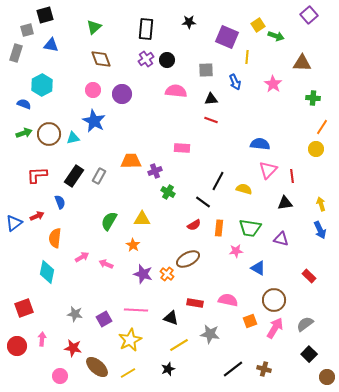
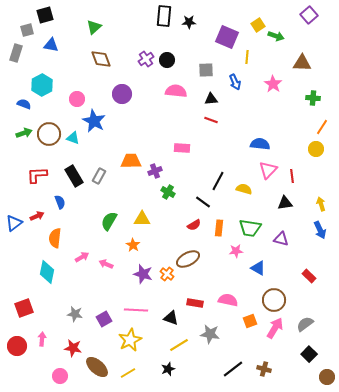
black rectangle at (146, 29): moved 18 px right, 13 px up
pink circle at (93, 90): moved 16 px left, 9 px down
cyan triangle at (73, 138): rotated 32 degrees clockwise
black rectangle at (74, 176): rotated 65 degrees counterclockwise
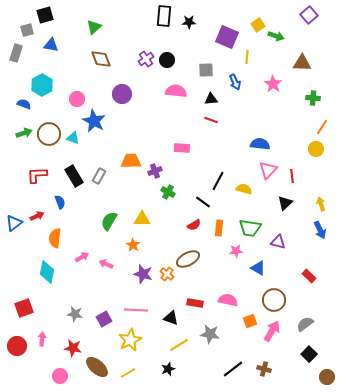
black triangle at (285, 203): rotated 35 degrees counterclockwise
purple triangle at (281, 239): moved 3 px left, 3 px down
pink arrow at (275, 328): moved 3 px left, 3 px down
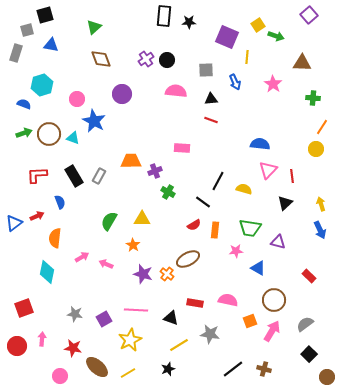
cyan hexagon at (42, 85): rotated 10 degrees clockwise
orange rectangle at (219, 228): moved 4 px left, 2 px down
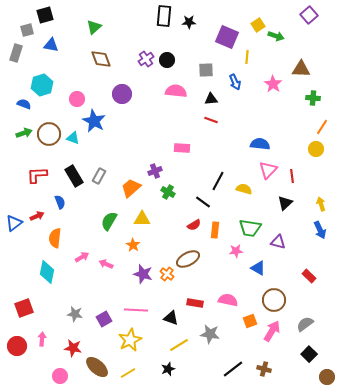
brown triangle at (302, 63): moved 1 px left, 6 px down
orange trapezoid at (131, 161): moved 27 px down; rotated 40 degrees counterclockwise
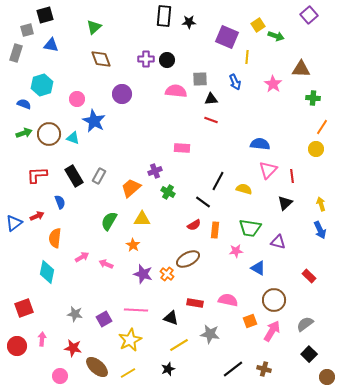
purple cross at (146, 59): rotated 35 degrees clockwise
gray square at (206, 70): moved 6 px left, 9 px down
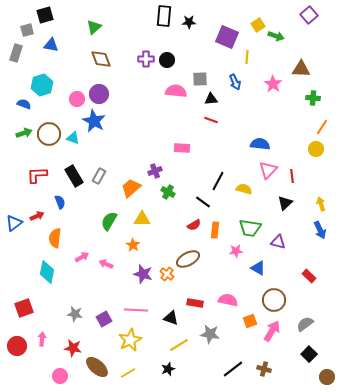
purple circle at (122, 94): moved 23 px left
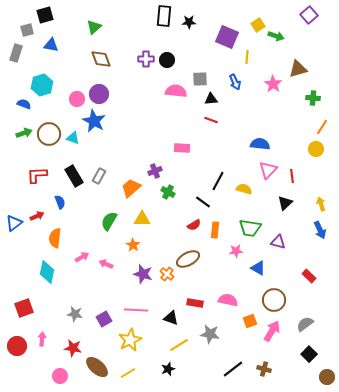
brown triangle at (301, 69): moved 3 px left; rotated 18 degrees counterclockwise
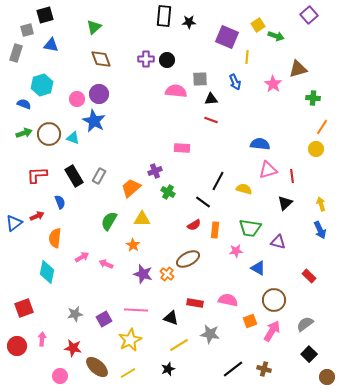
pink triangle at (268, 170): rotated 30 degrees clockwise
gray star at (75, 314): rotated 21 degrees counterclockwise
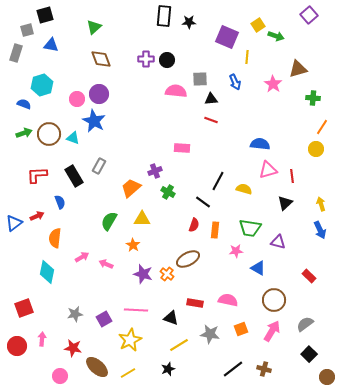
gray rectangle at (99, 176): moved 10 px up
red semicircle at (194, 225): rotated 40 degrees counterclockwise
orange square at (250, 321): moved 9 px left, 8 px down
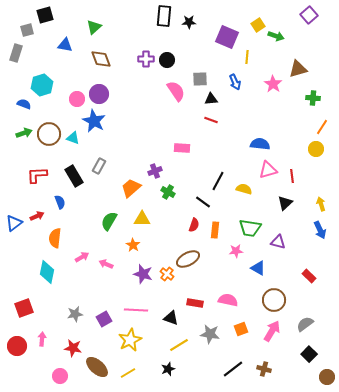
blue triangle at (51, 45): moved 14 px right
pink semicircle at (176, 91): rotated 50 degrees clockwise
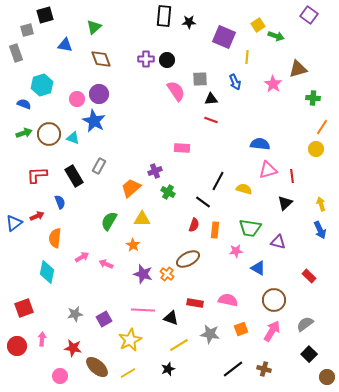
purple square at (309, 15): rotated 12 degrees counterclockwise
purple square at (227, 37): moved 3 px left
gray rectangle at (16, 53): rotated 36 degrees counterclockwise
pink line at (136, 310): moved 7 px right
